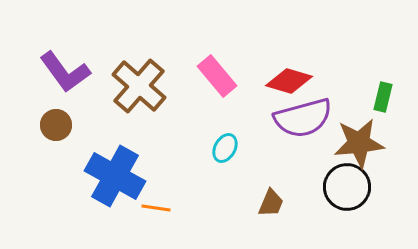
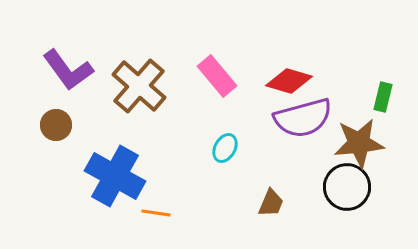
purple L-shape: moved 3 px right, 2 px up
orange line: moved 5 px down
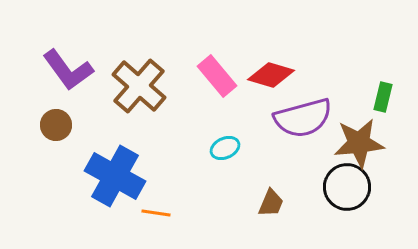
red diamond: moved 18 px left, 6 px up
cyan ellipse: rotated 36 degrees clockwise
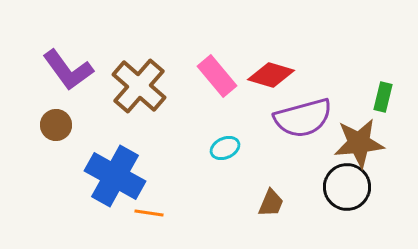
orange line: moved 7 px left
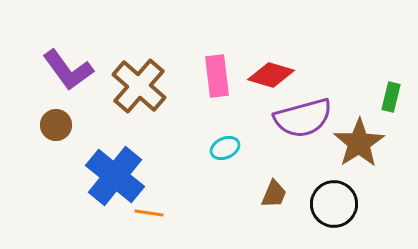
pink rectangle: rotated 33 degrees clockwise
green rectangle: moved 8 px right
brown star: rotated 27 degrees counterclockwise
blue cross: rotated 10 degrees clockwise
black circle: moved 13 px left, 17 px down
brown trapezoid: moved 3 px right, 9 px up
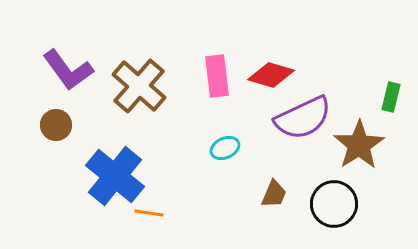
purple semicircle: rotated 10 degrees counterclockwise
brown star: moved 2 px down
